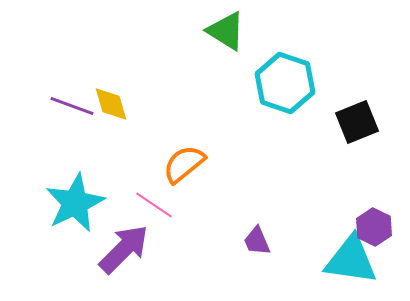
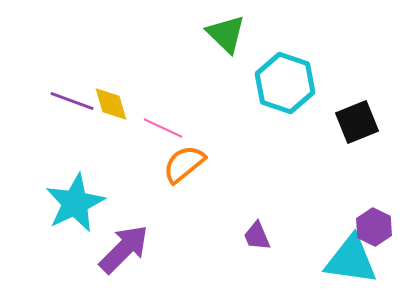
green triangle: moved 3 px down; rotated 12 degrees clockwise
purple line: moved 5 px up
pink line: moved 9 px right, 77 px up; rotated 9 degrees counterclockwise
purple trapezoid: moved 5 px up
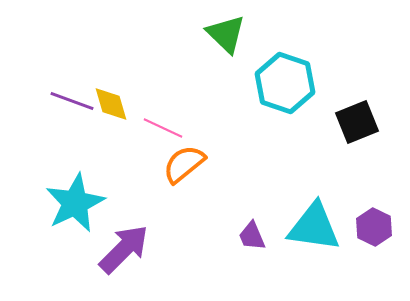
purple trapezoid: moved 5 px left
cyan triangle: moved 37 px left, 33 px up
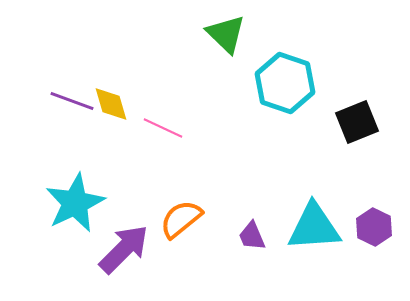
orange semicircle: moved 3 px left, 55 px down
cyan triangle: rotated 12 degrees counterclockwise
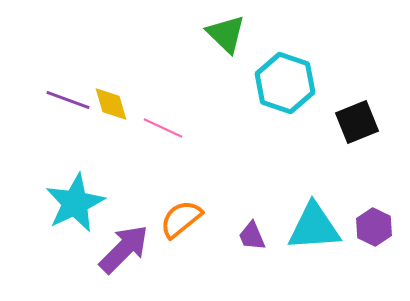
purple line: moved 4 px left, 1 px up
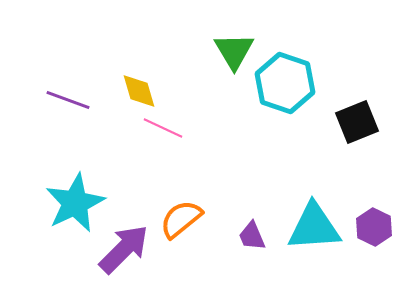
green triangle: moved 8 px right, 17 px down; rotated 15 degrees clockwise
yellow diamond: moved 28 px right, 13 px up
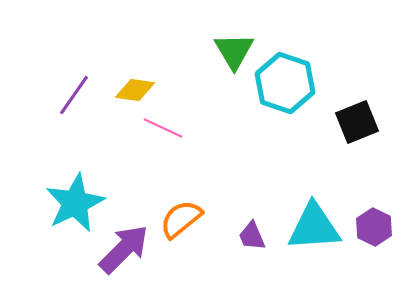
yellow diamond: moved 4 px left, 1 px up; rotated 66 degrees counterclockwise
purple line: moved 6 px right, 5 px up; rotated 75 degrees counterclockwise
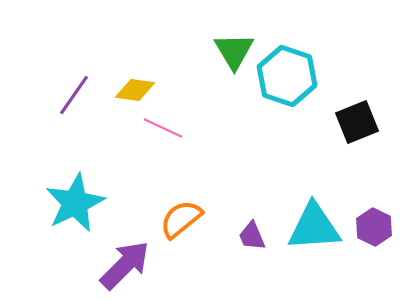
cyan hexagon: moved 2 px right, 7 px up
purple arrow: moved 1 px right, 16 px down
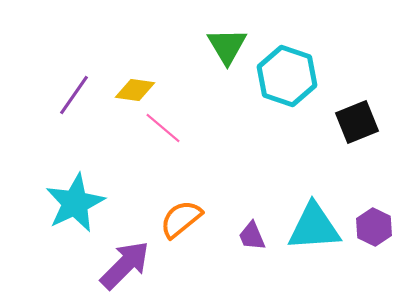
green triangle: moved 7 px left, 5 px up
pink line: rotated 15 degrees clockwise
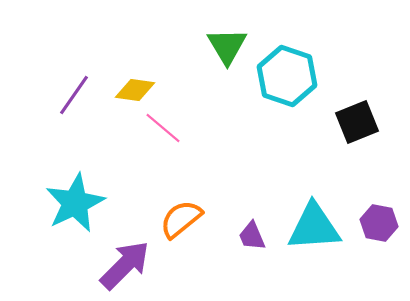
purple hexagon: moved 5 px right, 4 px up; rotated 15 degrees counterclockwise
